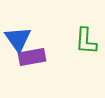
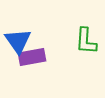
blue triangle: moved 2 px down
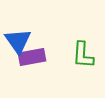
green L-shape: moved 3 px left, 14 px down
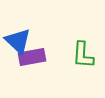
blue triangle: rotated 12 degrees counterclockwise
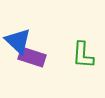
purple rectangle: rotated 28 degrees clockwise
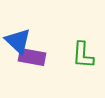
purple rectangle: rotated 8 degrees counterclockwise
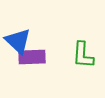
purple rectangle: rotated 12 degrees counterclockwise
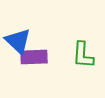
purple rectangle: moved 2 px right
